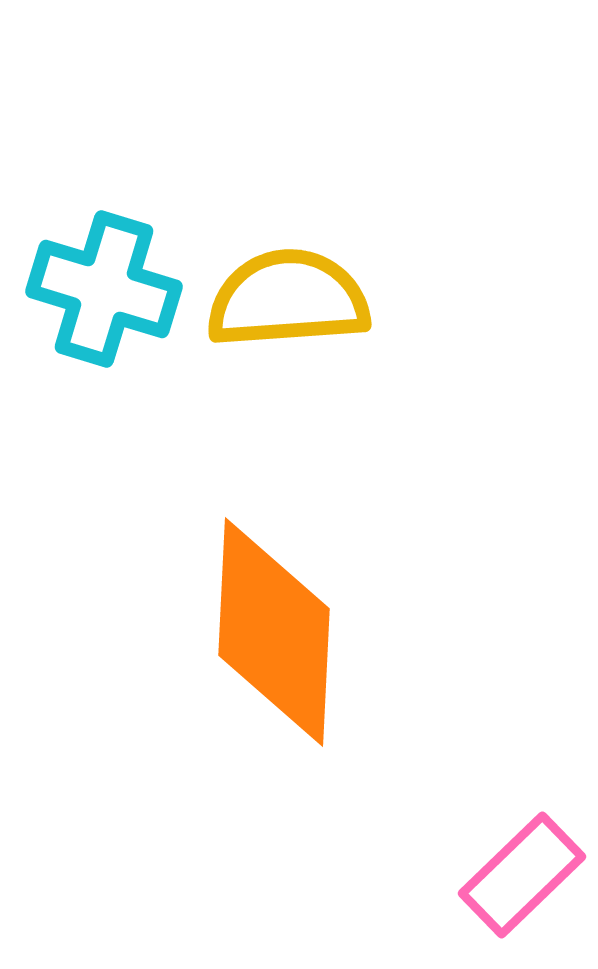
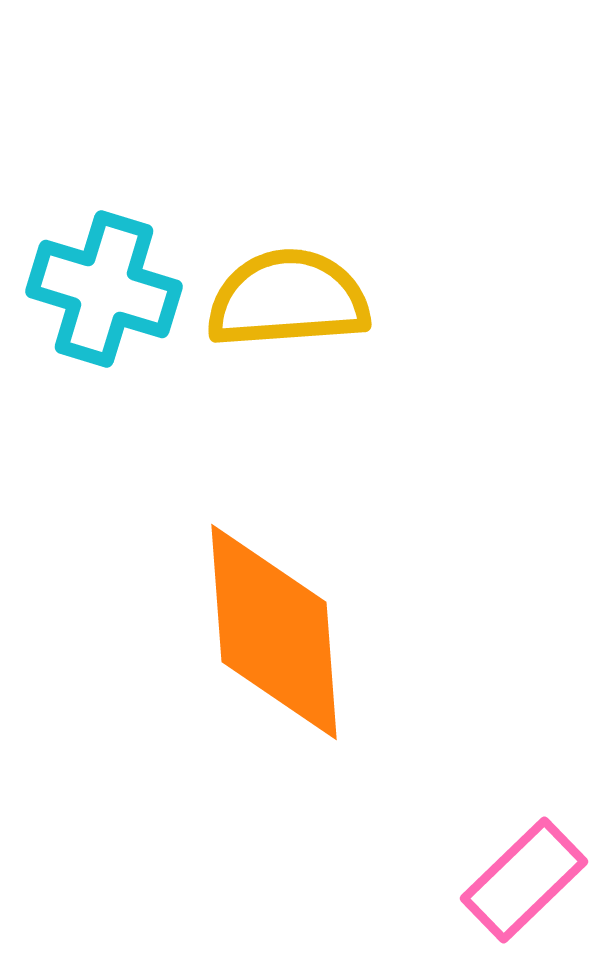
orange diamond: rotated 7 degrees counterclockwise
pink rectangle: moved 2 px right, 5 px down
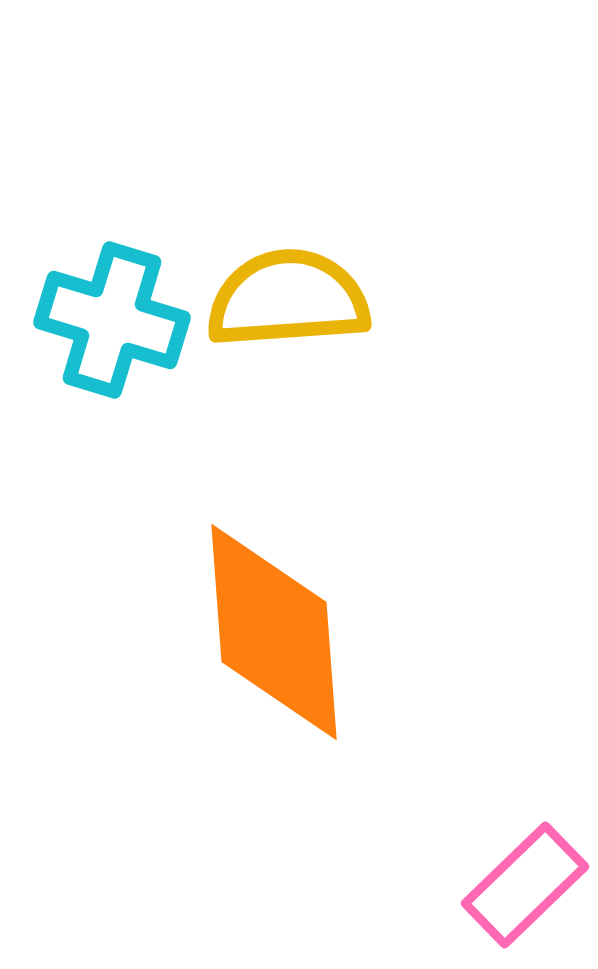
cyan cross: moved 8 px right, 31 px down
pink rectangle: moved 1 px right, 5 px down
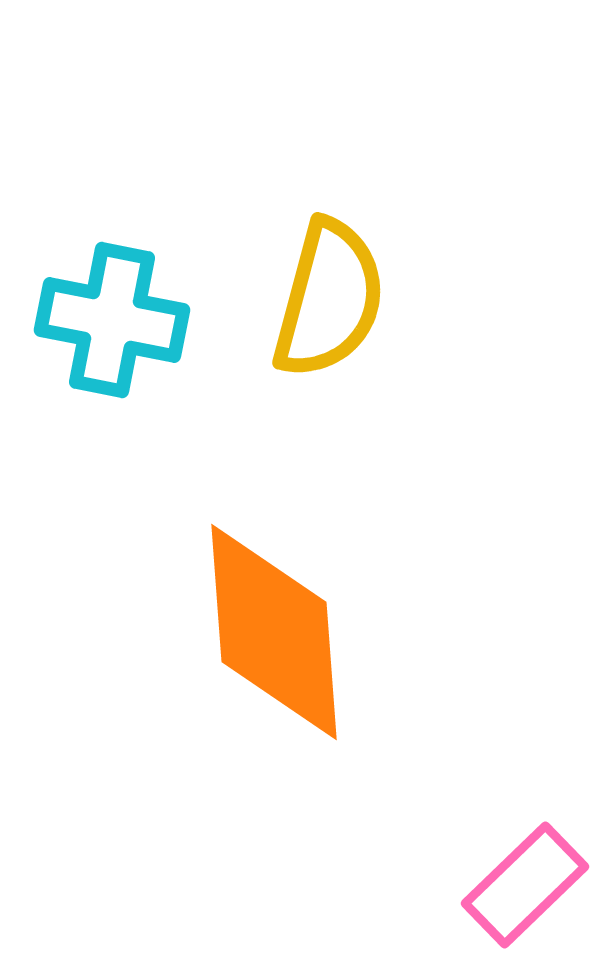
yellow semicircle: moved 41 px right; rotated 109 degrees clockwise
cyan cross: rotated 6 degrees counterclockwise
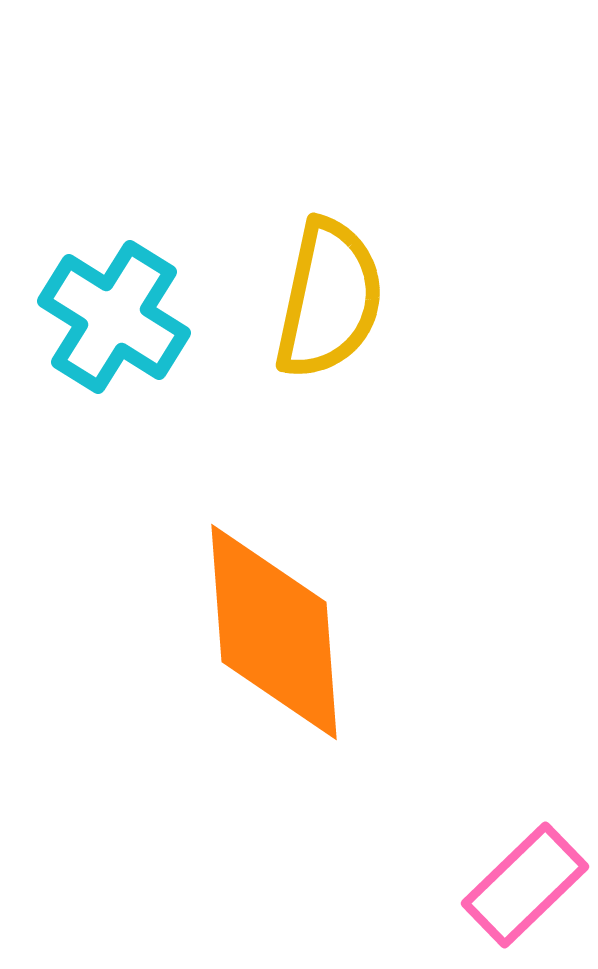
yellow semicircle: rotated 3 degrees counterclockwise
cyan cross: moved 2 px right, 3 px up; rotated 21 degrees clockwise
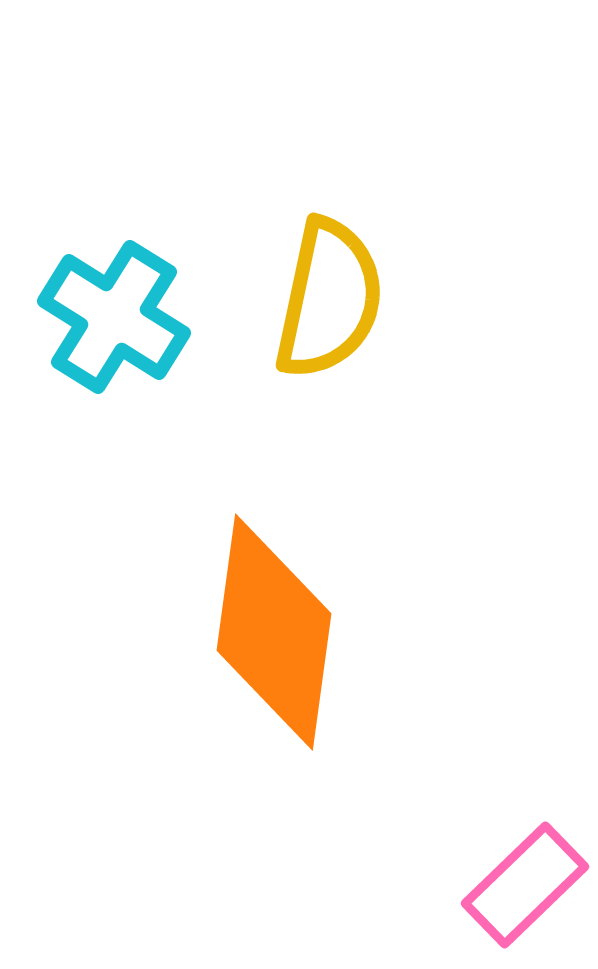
orange diamond: rotated 12 degrees clockwise
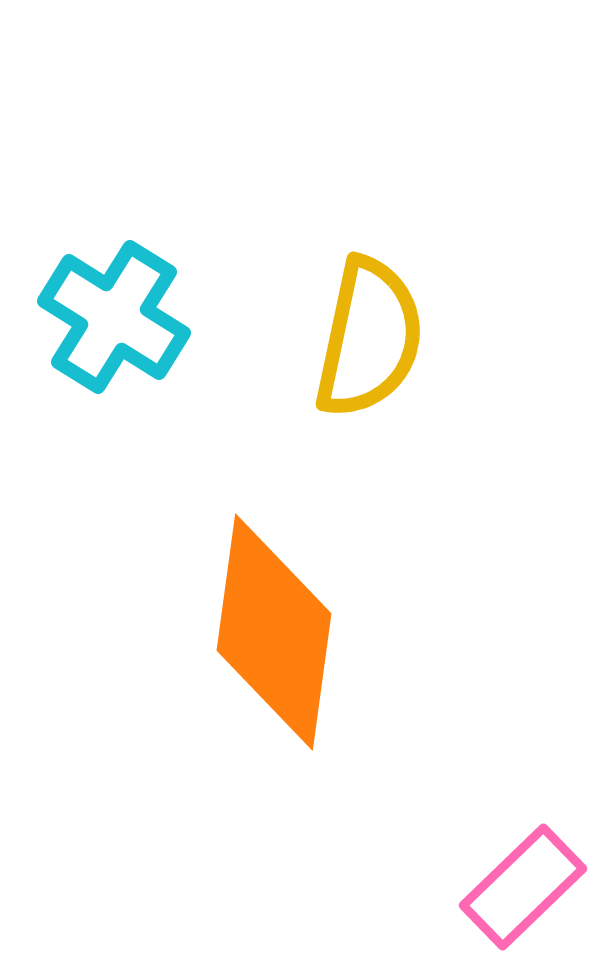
yellow semicircle: moved 40 px right, 39 px down
pink rectangle: moved 2 px left, 2 px down
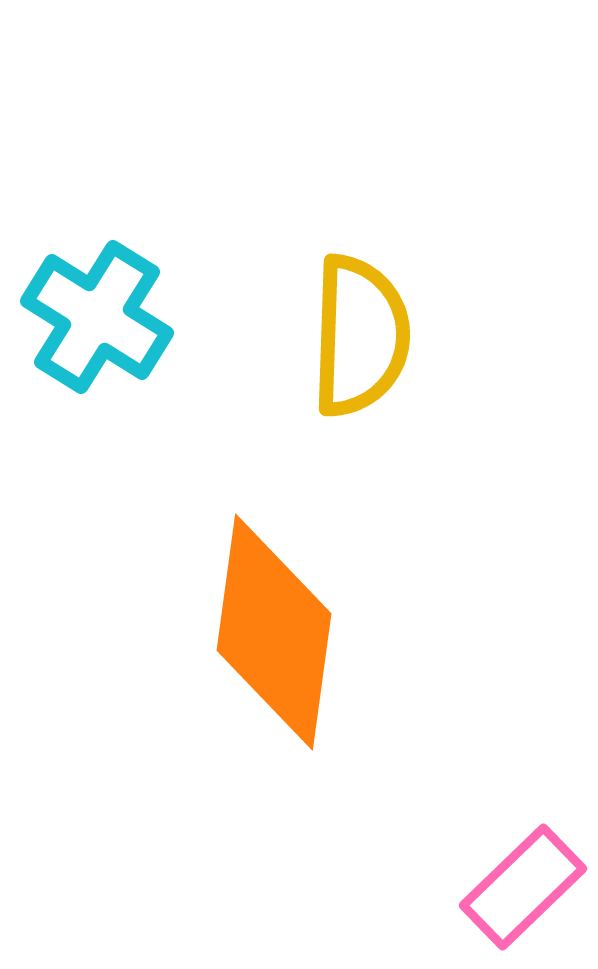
cyan cross: moved 17 px left
yellow semicircle: moved 9 px left, 2 px up; rotated 10 degrees counterclockwise
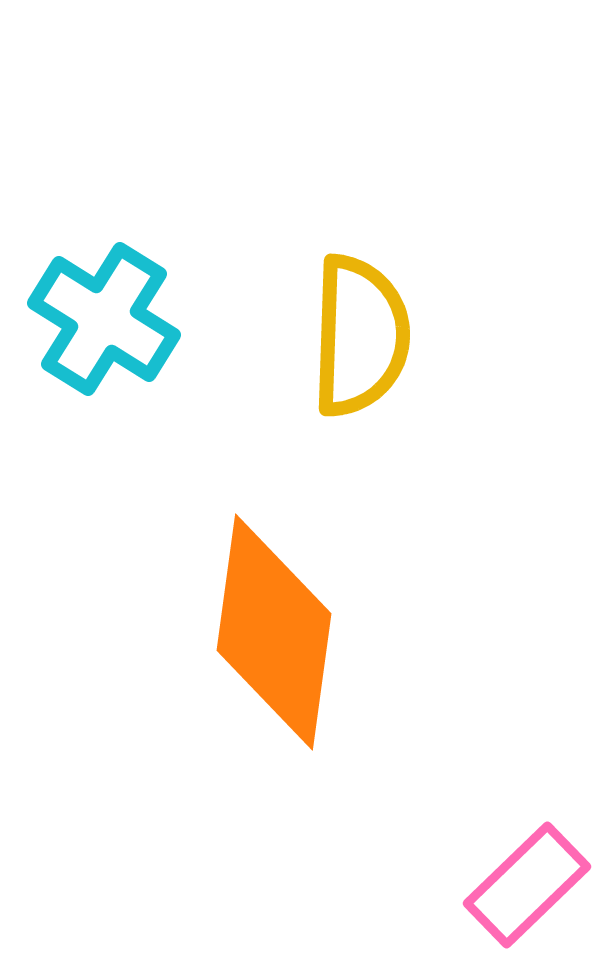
cyan cross: moved 7 px right, 2 px down
pink rectangle: moved 4 px right, 2 px up
